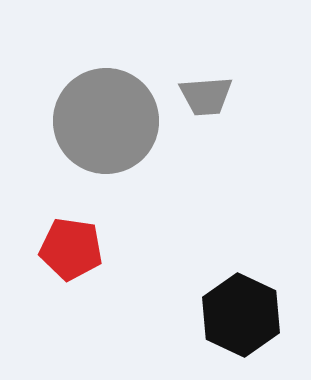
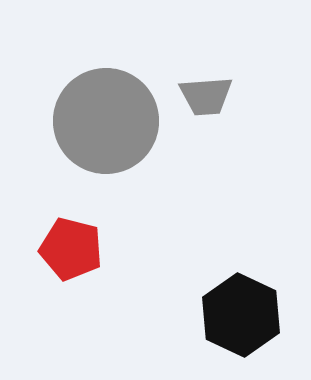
red pentagon: rotated 6 degrees clockwise
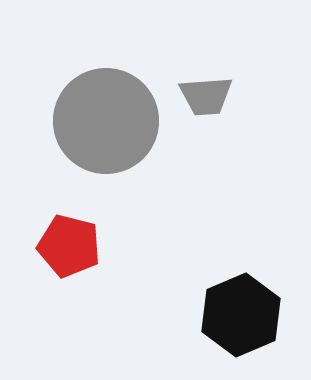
red pentagon: moved 2 px left, 3 px up
black hexagon: rotated 12 degrees clockwise
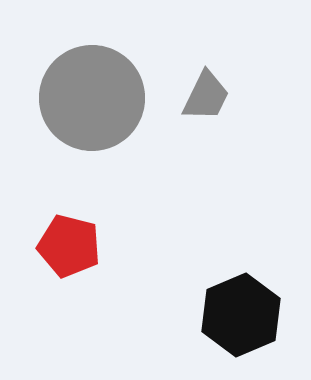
gray trapezoid: rotated 60 degrees counterclockwise
gray circle: moved 14 px left, 23 px up
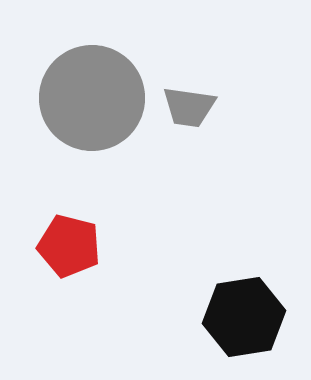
gray trapezoid: moved 17 px left, 11 px down; rotated 72 degrees clockwise
black hexagon: moved 3 px right, 2 px down; rotated 14 degrees clockwise
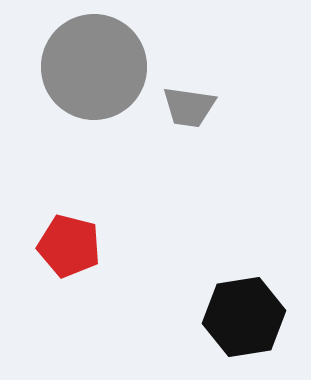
gray circle: moved 2 px right, 31 px up
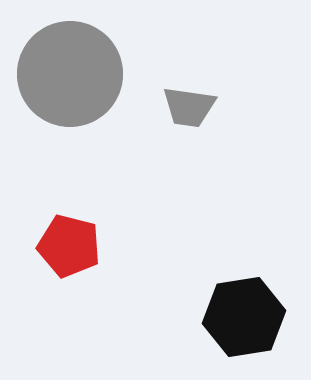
gray circle: moved 24 px left, 7 px down
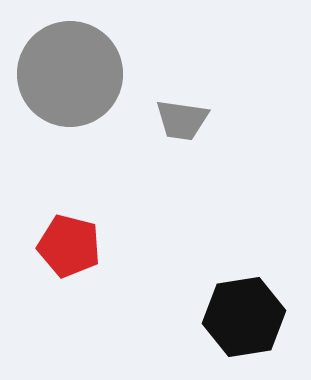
gray trapezoid: moved 7 px left, 13 px down
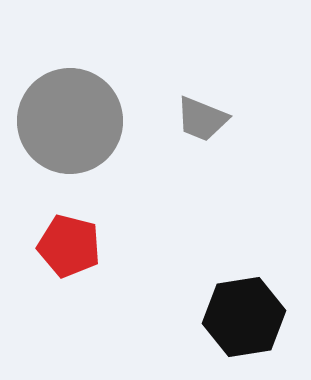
gray circle: moved 47 px down
gray trapezoid: moved 20 px right, 1 px up; rotated 14 degrees clockwise
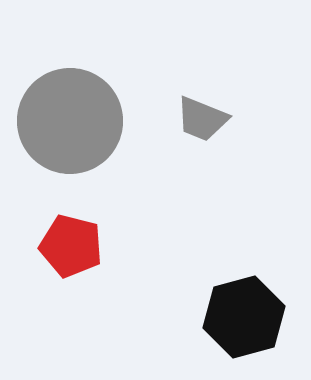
red pentagon: moved 2 px right
black hexagon: rotated 6 degrees counterclockwise
